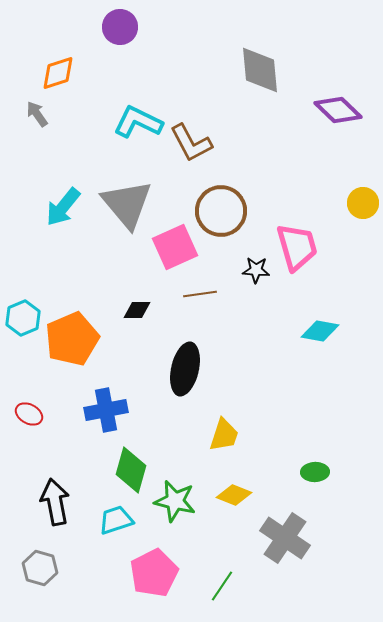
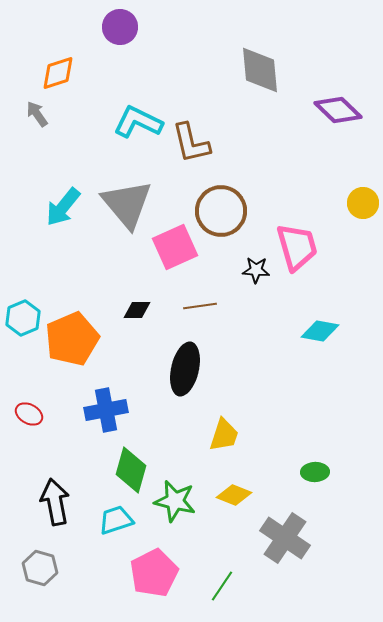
brown L-shape: rotated 15 degrees clockwise
brown line: moved 12 px down
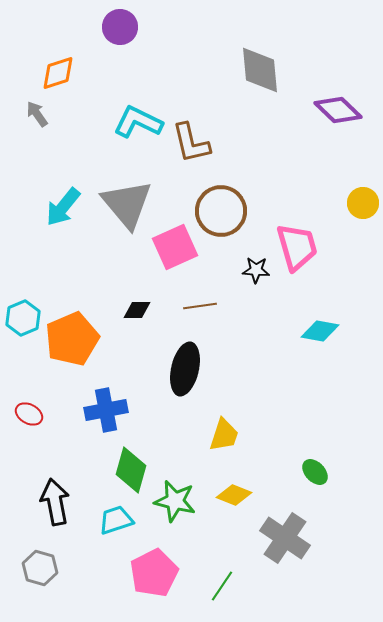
green ellipse: rotated 48 degrees clockwise
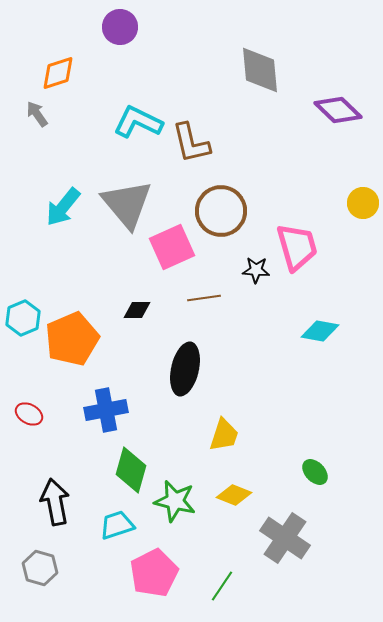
pink square: moved 3 px left
brown line: moved 4 px right, 8 px up
cyan trapezoid: moved 1 px right, 5 px down
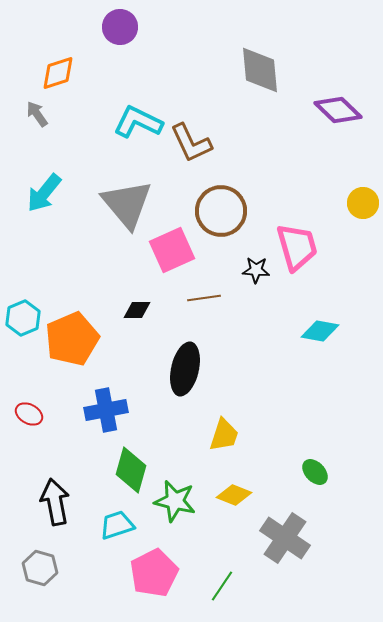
brown L-shape: rotated 12 degrees counterclockwise
cyan arrow: moved 19 px left, 14 px up
pink square: moved 3 px down
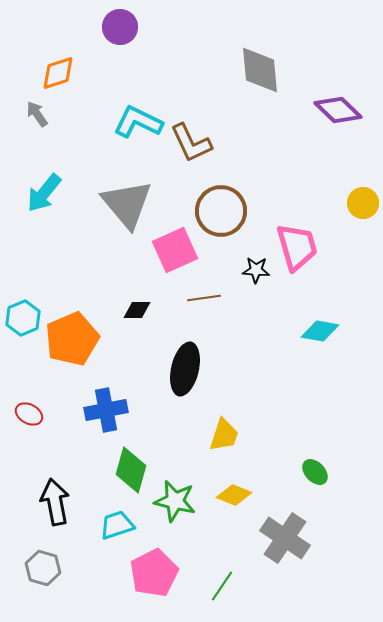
pink square: moved 3 px right
gray hexagon: moved 3 px right
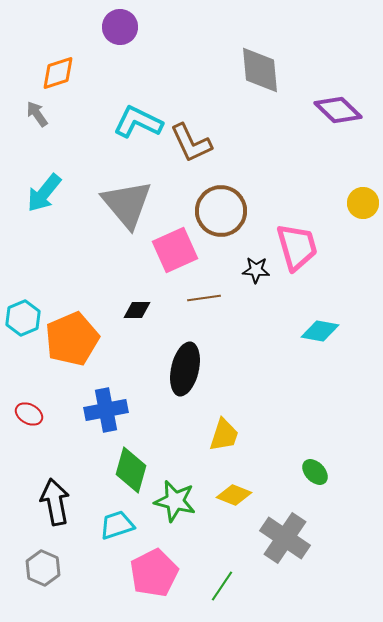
gray hexagon: rotated 8 degrees clockwise
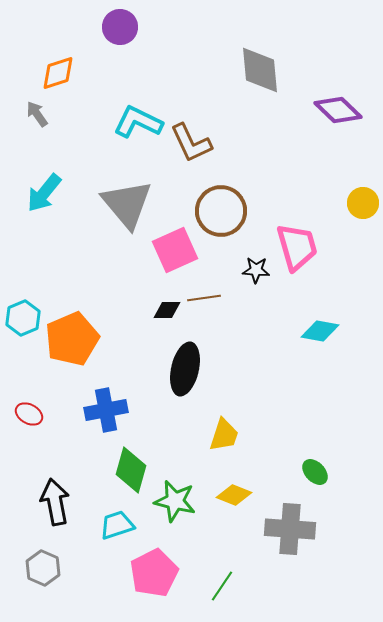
black diamond: moved 30 px right
gray cross: moved 5 px right, 9 px up; rotated 30 degrees counterclockwise
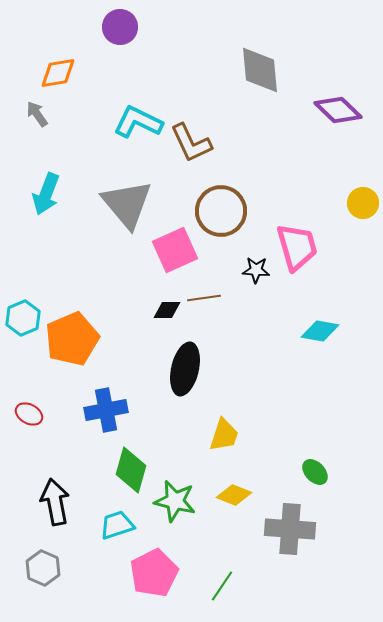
orange diamond: rotated 9 degrees clockwise
cyan arrow: moved 2 px right, 1 px down; rotated 18 degrees counterclockwise
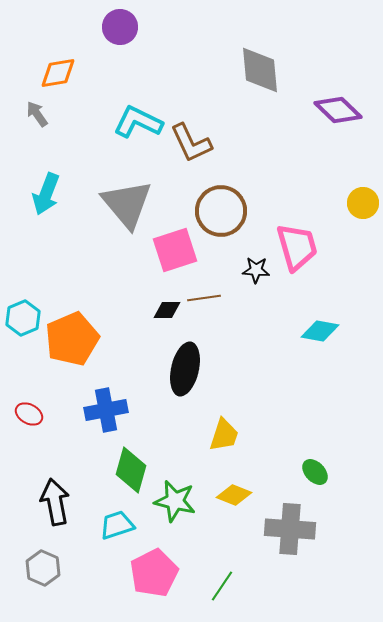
pink square: rotated 6 degrees clockwise
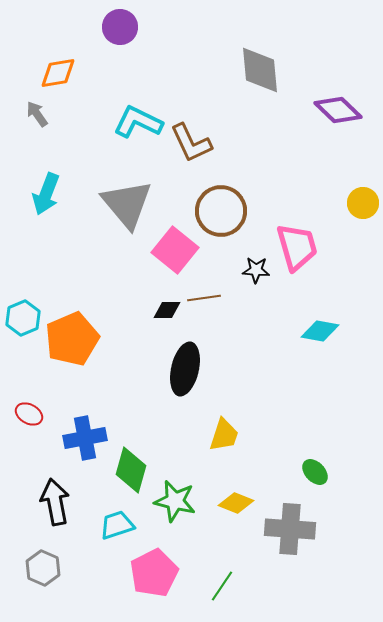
pink square: rotated 33 degrees counterclockwise
blue cross: moved 21 px left, 28 px down
yellow diamond: moved 2 px right, 8 px down
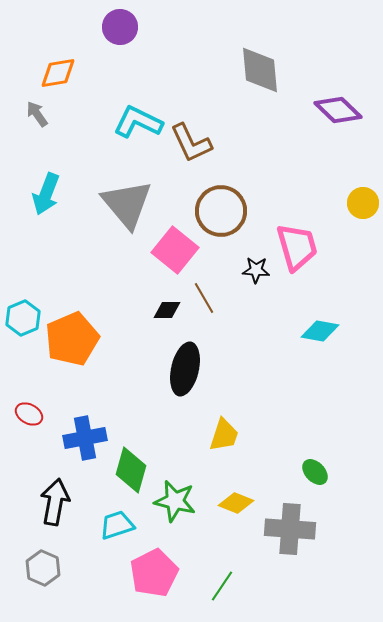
brown line: rotated 68 degrees clockwise
black arrow: rotated 21 degrees clockwise
